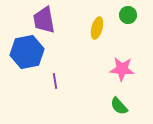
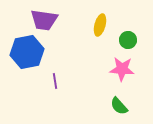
green circle: moved 25 px down
purple trapezoid: rotated 72 degrees counterclockwise
yellow ellipse: moved 3 px right, 3 px up
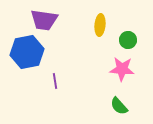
yellow ellipse: rotated 10 degrees counterclockwise
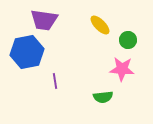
yellow ellipse: rotated 50 degrees counterclockwise
green semicircle: moved 16 px left, 9 px up; rotated 54 degrees counterclockwise
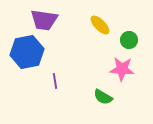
green circle: moved 1 px right
green semicircle: rotated 36 degrees clockwise
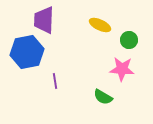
purple trapezoid: rotated 84 degrees clockwise
yellow ellipse: rotated 20 degrees counterclockwise
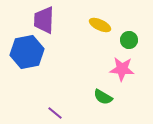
purple line: moved 32 px down; rotated 42 degrees counterclockwise
